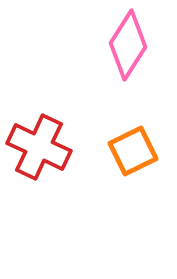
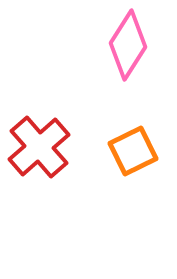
red cross: rotated 24 degrees clockwise
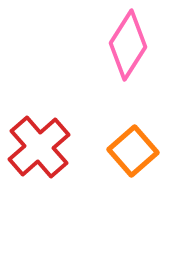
orange square: rotated 15 degrees counterclockwise
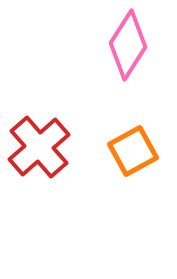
orange square: rotated 12 degrees clockwise
